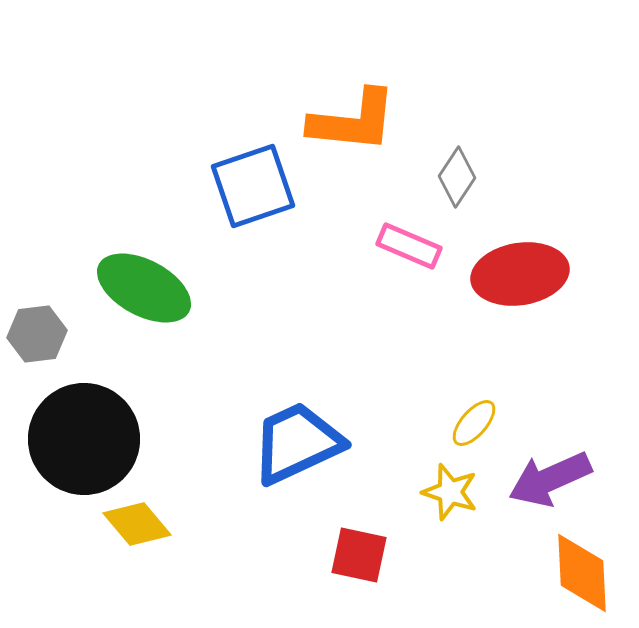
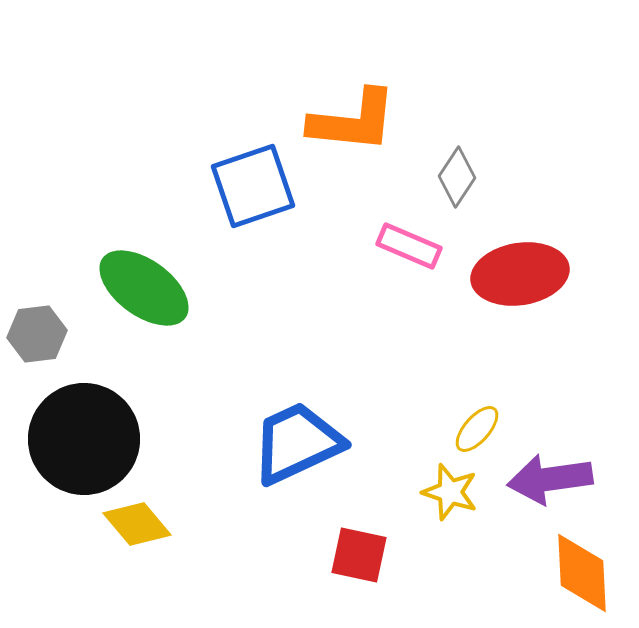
green ellipse: rotated 8 degrees clockwise
yellow ellipse: moved 3 px right, 6 px down
purple arrow: rotated 16 degrees clockwise
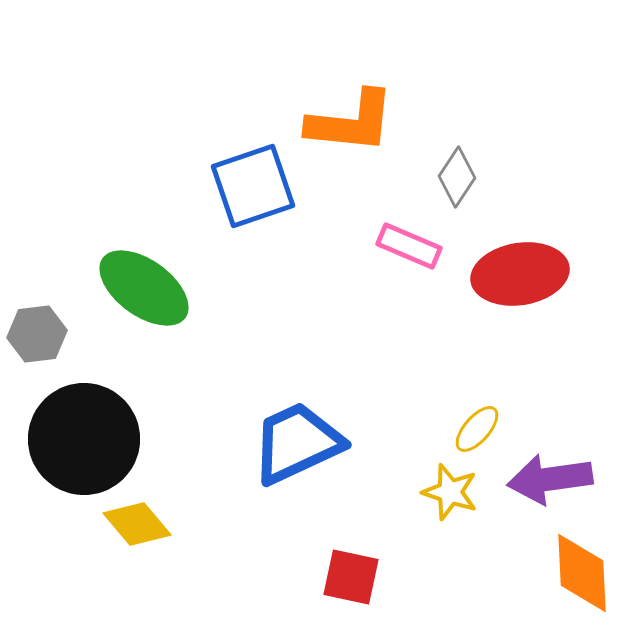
orange L-shape: moved 2 px left, 1 px down
red square: moved 8 px left, 22 px down
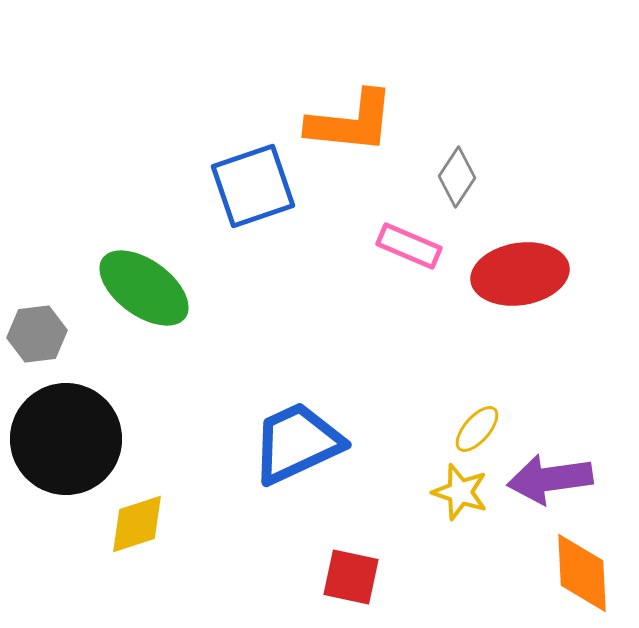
black circle: moved 18 px left
yellow star: moved 10 px right
yellow diamond: rotated 68 degrees counterclockwise
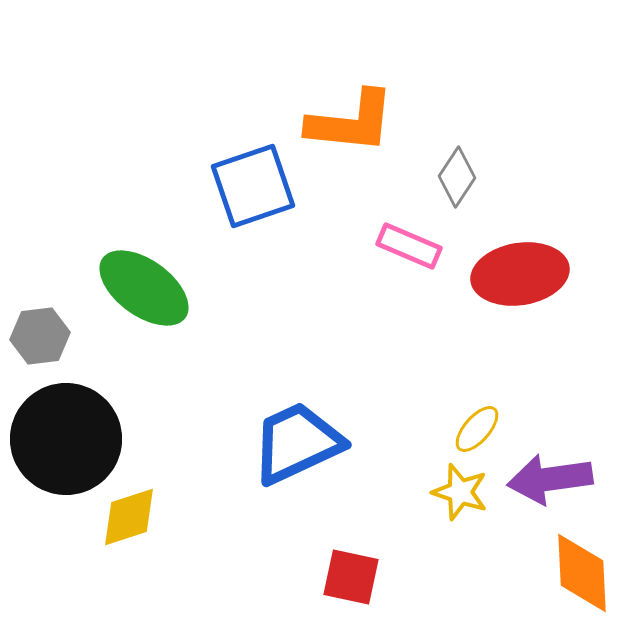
gray hexagon: moved 3 px right, 2 px down
yellow diamond: moved 8 px left, 7 px up
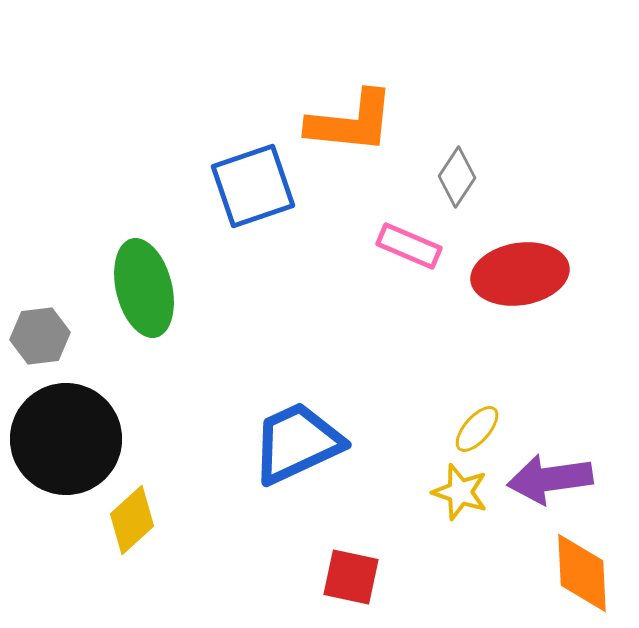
green ellipse: rotated 40 degrees clockwise
yellow diamond: moved 3 px right, 3 px down; rotated 24 degrees counterclockwise
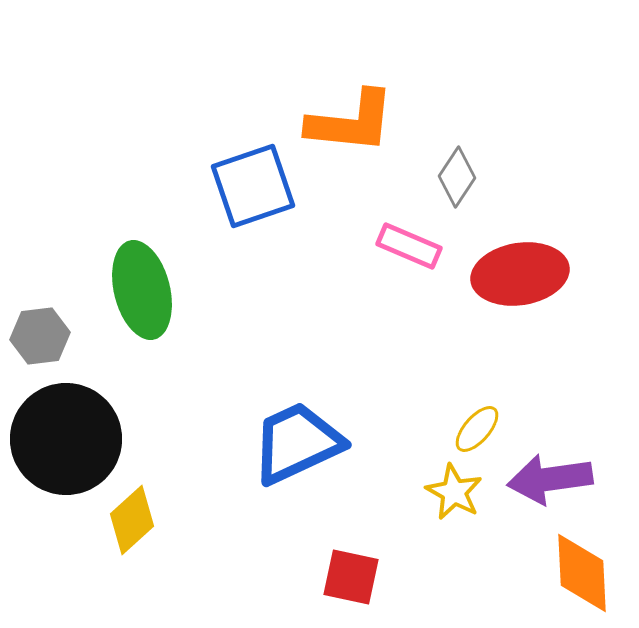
green ellipse: moved 2 px left, 2 px down
yellow star: moved 6 px left; rotated 10 degrees clockwise
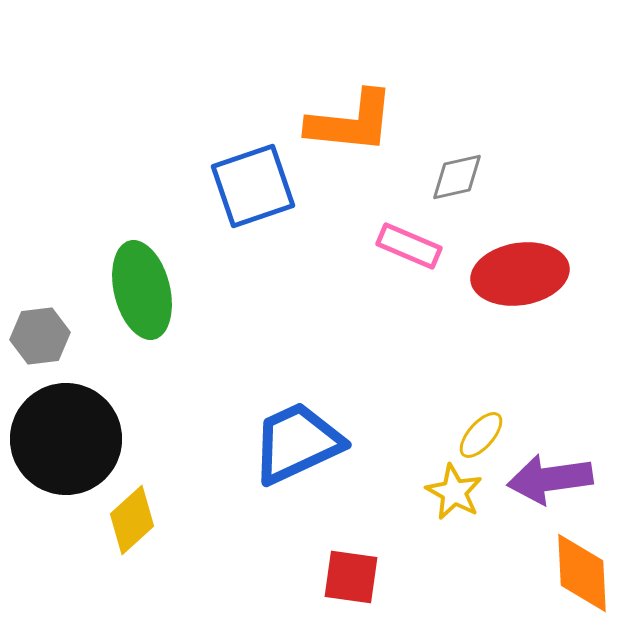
gray diamond: rotated 44 degrees clockwise
yellow ellipse: moved 4 px right, 6 px down
red square: rotated 4 degrees counterclockwise
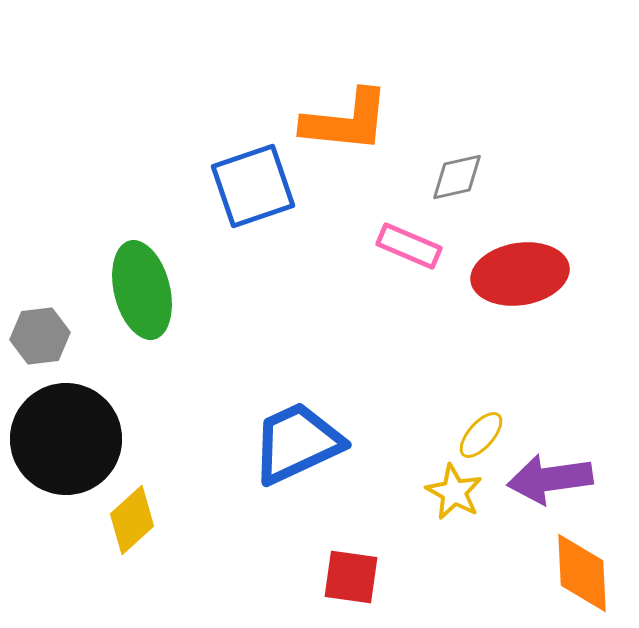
orange L-shape: moved 5 px left, 1 px up
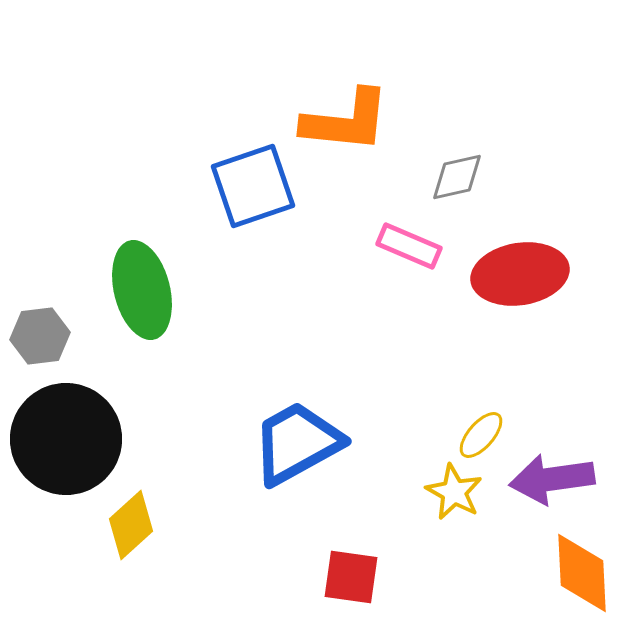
blue trapezoid: rotated 4 degrees counterclockwise
purple arrow: moved 2 px right
yellow diamond: moved 1 px left, 5 px down
